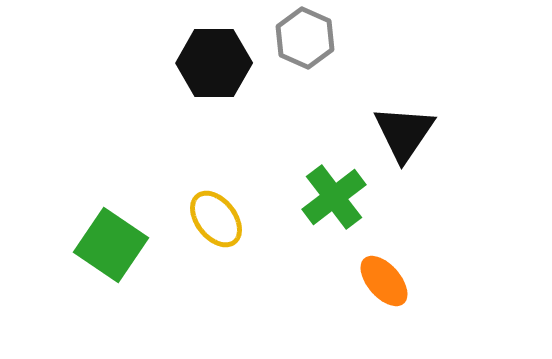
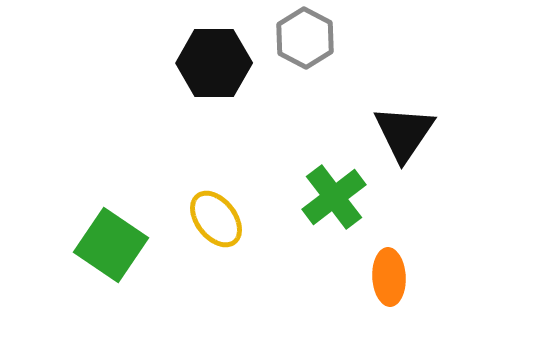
gray hexagon: rotated 4 degrees clockwise
orange ellipse: moved 5 px right, 4 px up; rotated 38 degrees clockwise
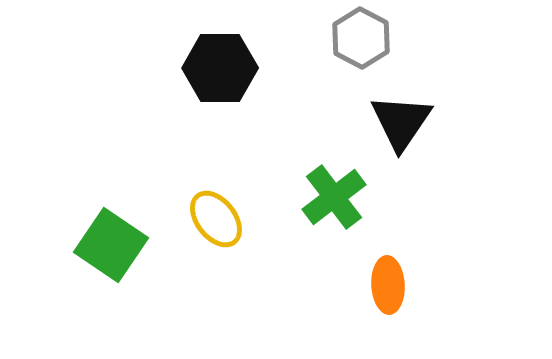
gray hexagon: moved 56 px right
black hexagon: moved 6 px right, 5 px down
black triangle: moved 3 px left, 11 px up
orange ellipse: moved 1 px left, 8 px down
